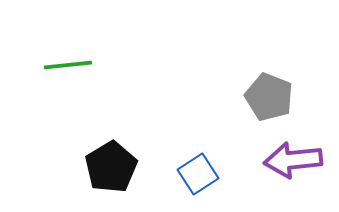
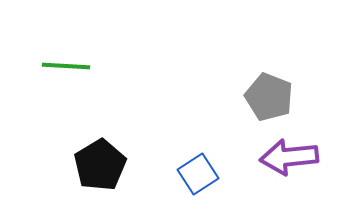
green line: moved 2 px left, 1 px down; rotated 9 degrees clockwise
purple arrow: moved 4 px left, 3 px up
black pentagon: moved 11 px left, 2 px up
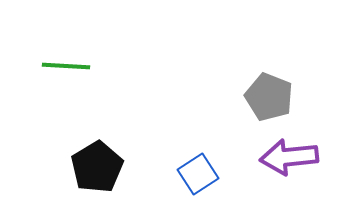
black pentagon: moved 3 px left, 2 px down
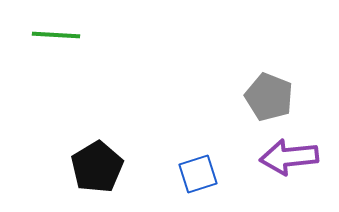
green line: moved 10 px left, 31 px up
blue square: rotated 15 degrees clockwise
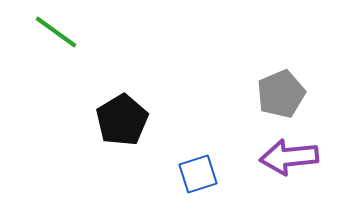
green line: moved 3 px up; rotated 33 degrees clockwise
gray pentagon: moved 12 px right, 3 px up; rotated 27 degrees clockwise
black pentagon: moved 25 px right, 47 px up
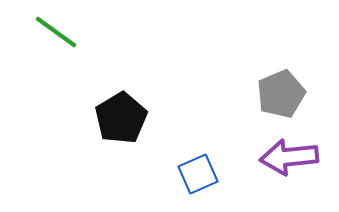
black pentagon: moved 1 px left, 2 px up
blue square: rotated 6 degrees counterclockwise
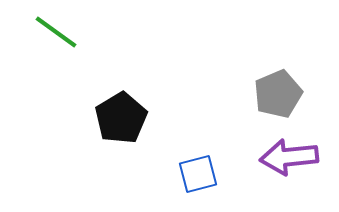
gray pentagon: moved 3 px left
blue square: rotated 9 degrees clockwise
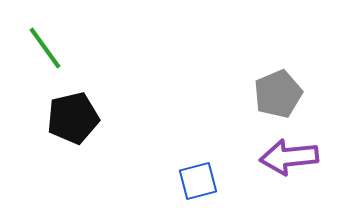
green line: moved 11 px left, 16 px down; rotated 18 degrees clockwise
black pentagon: moved 48 px left; rotated 18 degrees clockwise
blue square: moved 7 px down
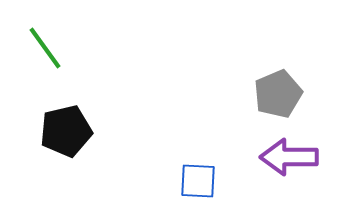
black pentagon: moved 7 px left, 13 px down
purple arrow: rotated 6 degrees clockwise
blue square: rotated 18 degrees clockwise
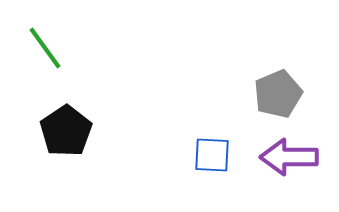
black pentagon: rotated 21 degrees counterclockwise
blue square: moved 14 px right, 26 px up
